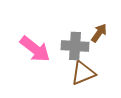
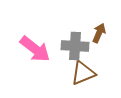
brown arrow: rotated 12 degrees counterclockwise
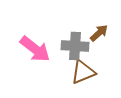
brown arrow: rotated 24 degrees clockwise
brown triangle: moved 1 px up
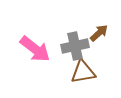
gray cross: rotated 16 degrees counterclockwise
brown triangle: rotated 12 degrees clockwise
